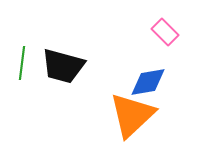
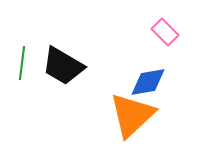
black trapezoid: rotated 15 degrees clockwise
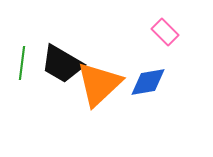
black trapezoid: moved 1 px left, 2 px up
orange triangle: moved 33 px left, 31 px up
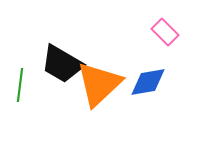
green line: moved 2 px left, 22 px down
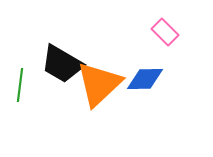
blue diamond: moved 3 px left, 3 px up; rotated 9 degrees clockwise
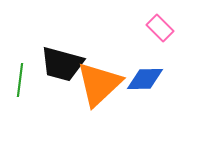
pink rectangle: moved 5 px left, 4 px up
black trapezoid: rotated 15 degrees counterclockwise
green line: moved 5 px up
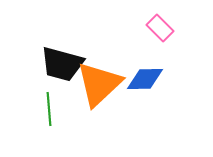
green line: moved 29 px right, 29 px down; rotated 12 degrees counterclockwise
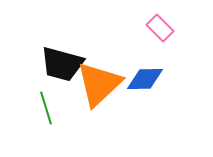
green line: moved 3 px left, 1 px up; rotated 12 degrees counterclockwise
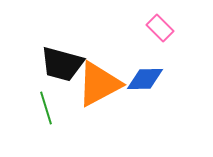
orange triangle: rotated 15 degrees clockwise
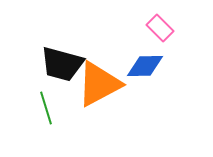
blue diamond: moved 13 px up
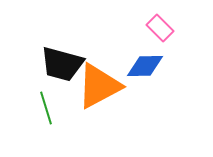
orange triangle: moved 2 px down
